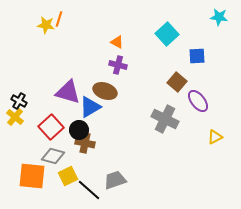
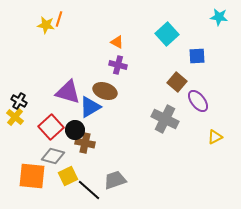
black circle: moved 4 px left
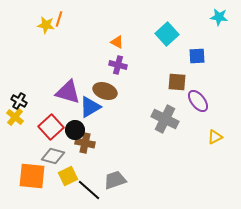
brown square: rotated 36 degrees counterclockwise
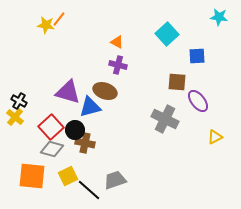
orange line: rotated 21 degrees clockwise
blue triangle: rotated 15 degrees clockwise
gray diamond: moved 1 px left, 7 px up
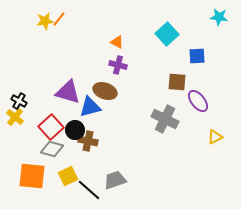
yellow star: moved 1 px left, 4 px up; rotated 18 degrees counterclockwise
brown cross: moved 3 px right, 2 px up
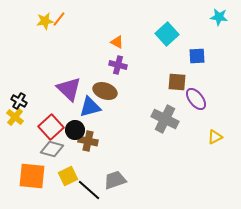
purple triangle: moved 1 px right, 3 px up; rotated 28 degrees clockwise
purple ellipse: moved 2 px left, 2 px up
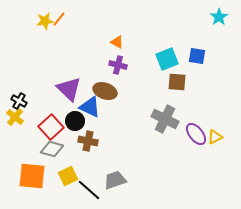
cyan star: rotated 30 degrees clockwise
cyan square: moved 25 px down; rotated 20 degrees clockwise
blue square: rotated 12 degrees clockwise
purple ellipse: moved 35 px down
blue triangle: rotated 40 degrees clockwise
black circle: moved 9 px up
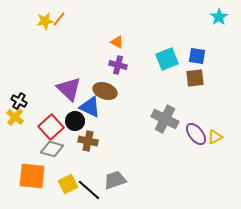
brown square: moved 18 px right, 4 px up; rotated 12 degrees counterclockwise
yellow square: moved 8 px down
